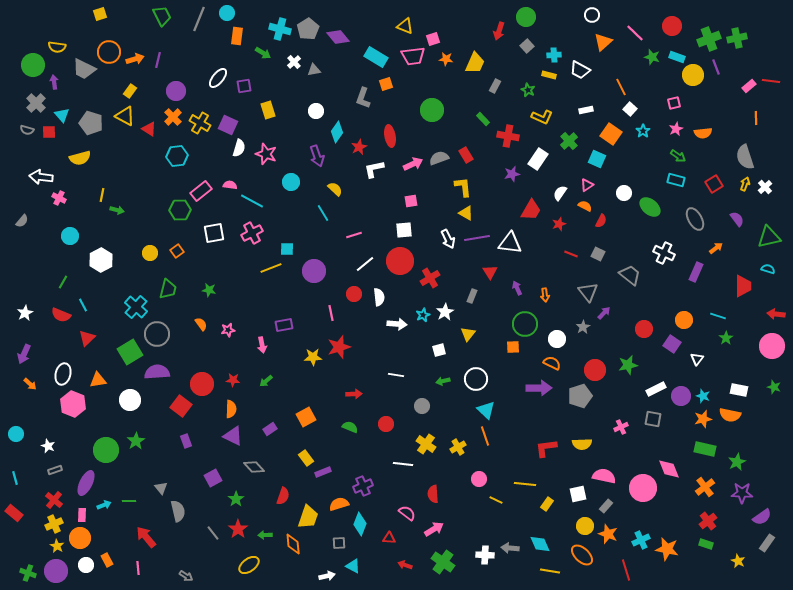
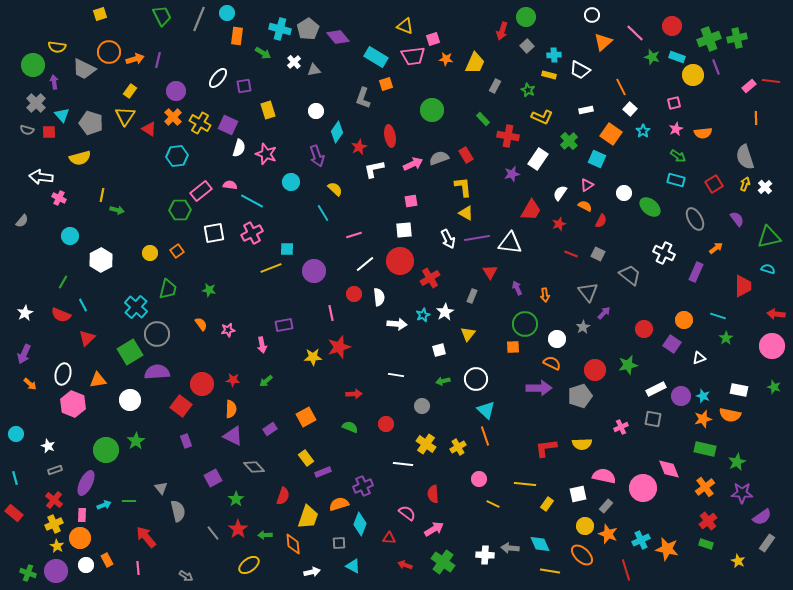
red arrow at (499, 31): moved 3 px right
yellow triangle at (125, 116): rotated 35 degrees clockwise
white triangle at (697, 359): moved 2 px right, 1 px up; rotated 32 degrees clockwise
yellow line at (496, 500): moved 3 px left, 4 px down
white arrow at (327, 576): moved 15 px left, 4 px up
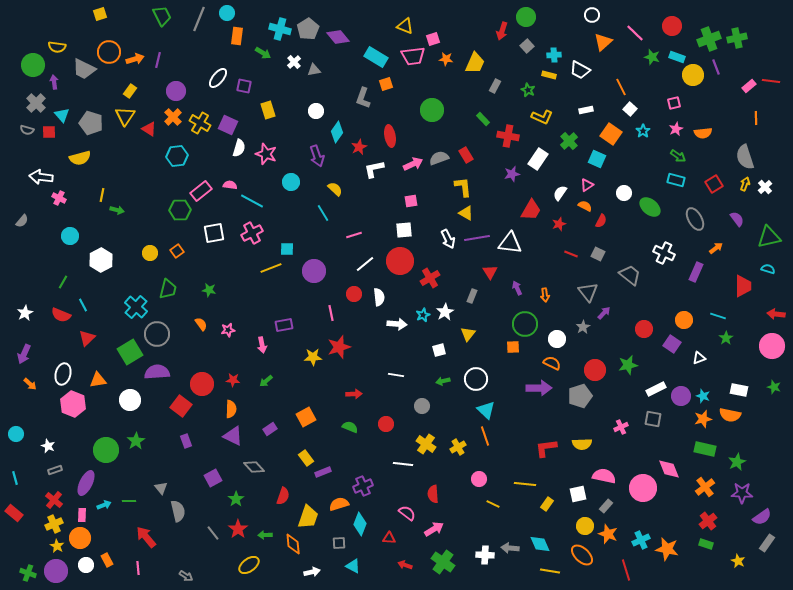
purple square at (244, 86): rotated 21 degrees clockwise
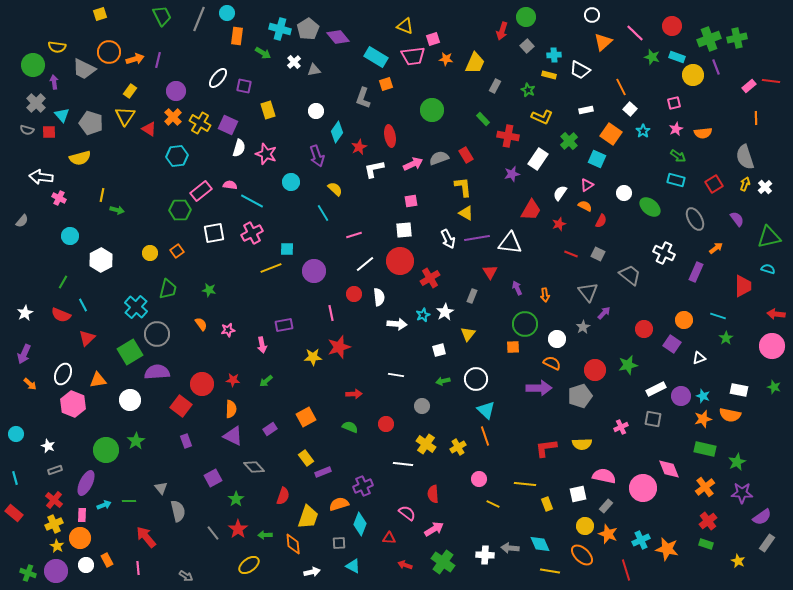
white ellipse at (63, 374): rotated 10 degrees clockwise
yellow rectangle at (547, 504): rotated 56 degrees counterclockwise
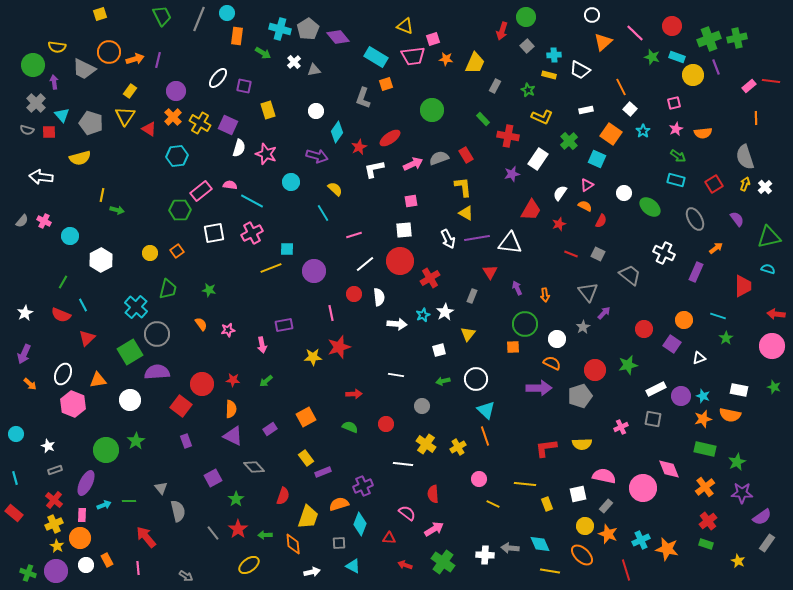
red ellipse at (390, 136): moved 2 px down; rotated 65 degrees clockwise
purple arrow at (317, 156): rotated 55 degrees counterclockwise
pink cross at (59, 198): moved 15 px left, 23 px down
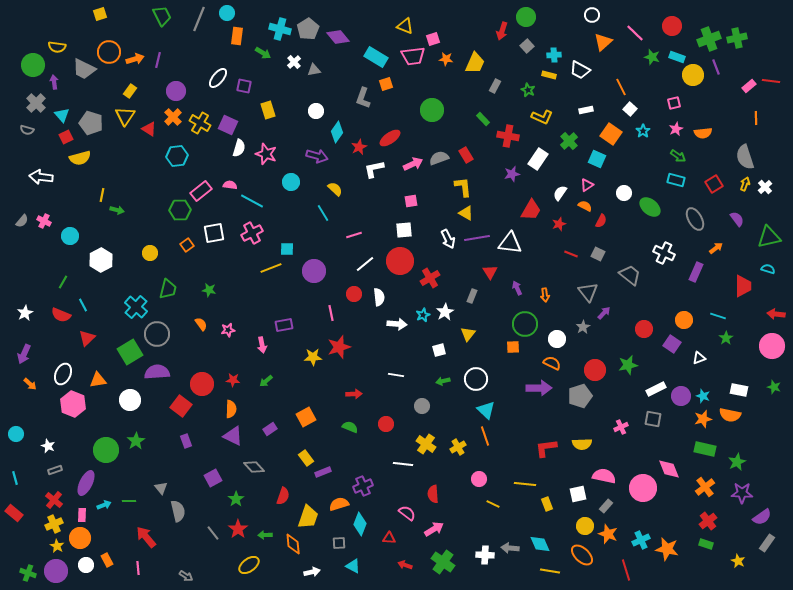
red square at (49, 132): moved 17 px right, 5 px down; rotated 24 degrees counterclockwise
orange square at (177, 251): moved 10 px right, 6 px up
